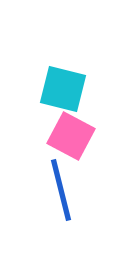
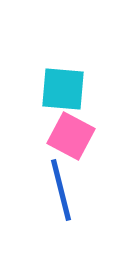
cyan square: rotated 9 degrees counterclockwise
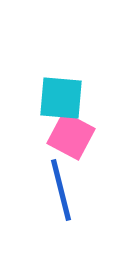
cyan square: moved 2 px left, 9 px down
